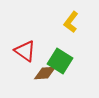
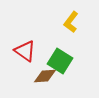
brown diamond: moved 3 px down
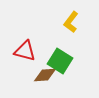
red triangle: rotated 20 degrees counterclockwise
brown diamond: moved 1 px up
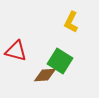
yellow L-shape: rotated 10 degrees counterclockwise
red triangle: moved 9 px left
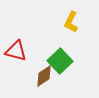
green square: rotated 15 degrees clockwise
brown diamond: moved 1 px left, 1 px down; rotated 30 degrees counterclockwise
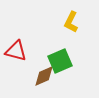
green square: rotated 20 degrees clockwise
brown diamond: rotated 10 degrees clockwise
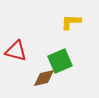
yellow L-shape: rotated 65 degrees clockwise
brown diamond: moved 2 px down; rotated 10 degrees clockwise
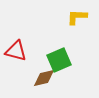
yellow L-shape: moved 6 px right, 5 px up
green square: moved 1 px left, 1 px up
